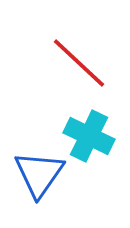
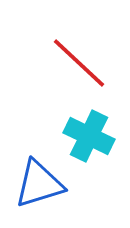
blue triangle: moved 10 px down; rotated 38 degrees clockwise
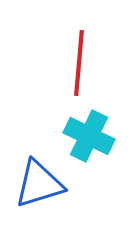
red line: rotated 52 degrees clockwise
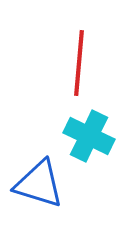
blue triangle: rotated 34 degrees clockwise
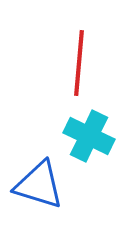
blue triangle: moved 1 px down
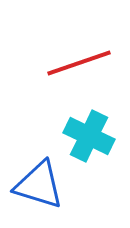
red line: rotated 66 degrees clockwise
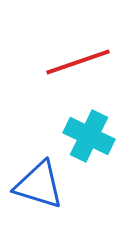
red line: moved 1 px left, 1 px up
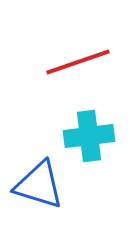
cyan cross: rotated 33 degrees counterclockwise
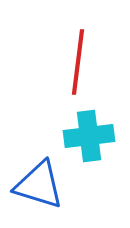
red line: rotated 64 degrees counterclockwise
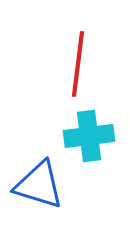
red line: moved 2 px down
